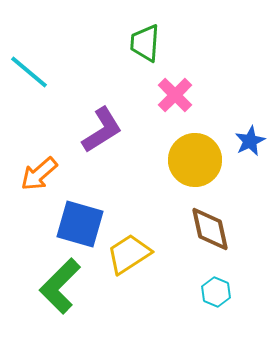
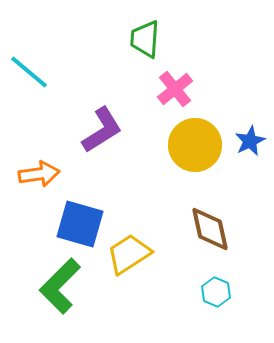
green trapezoid: moved 4 px up
pink cross: moved 6 px up; rotated 6 degrees clockwise
yellow circle: moved 15 px up
orange arrow: rotated 147 degrees counterclockwise
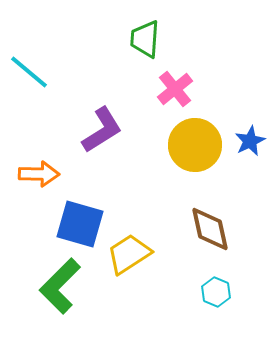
orange arrow: rotated 9 degrees clockwise
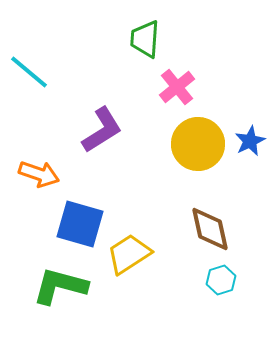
pink cross: moved 2 px right, 2 px up
yellow circle: moved 3 px right, 1 px up
orange arrow: rotated 18 degrees clockwise
green L-shape: rotated 60 degrees clockwise
cyan hexagon: moved 5 px right, 12 px up; rotated 20 degrees clockwise
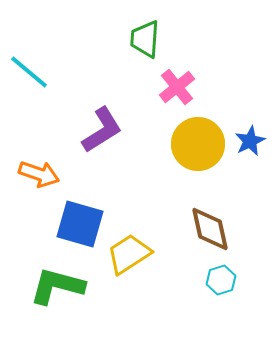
green L-shape: moved 3 px left
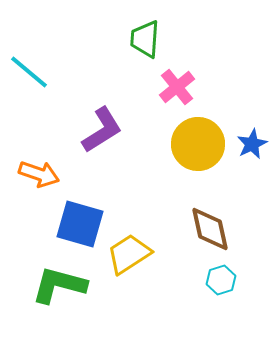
blue star: moved 2 px right, 3 px down
green L-shape: moved 2 px right, 1 px up
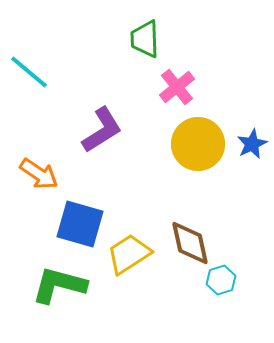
green trapezoid: rotated 6 degrees counterclockwise
orange arrow: rotated 15 degrees clockwise
brown diamond: moved 20 px left, 14 px down
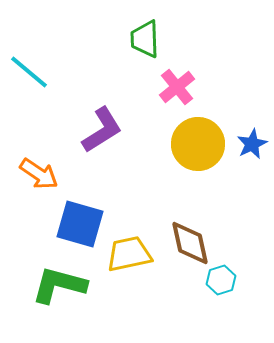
yellow trapezoid: rotated 21 degrees clockwise
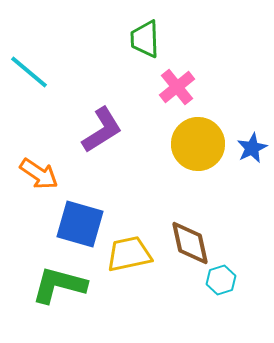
blue star: moved 4 px down
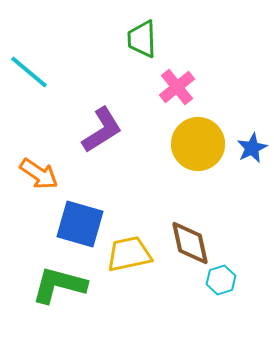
green trapezoid: moved 3 px left
